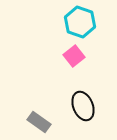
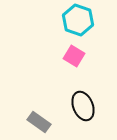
cyan hexagon: moved 2 px left, 2 px up
pink square: rotated 20 degrees counterclockwise
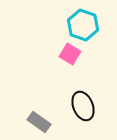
cyan hexagon: moved 5 px right, 5 px down
pink square: moved 4 px left, 2 px up
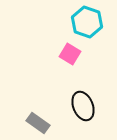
cyan hexagon: moved 4 px right, 3 px up
gray rectangle: moved 1 px left, 1 px down
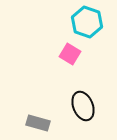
gray rectangle: rotated 20 degrees counterclockwise
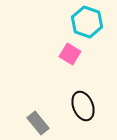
gray rectangle: rotated 35 degrees clockwise
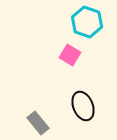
pink square: moved 1 px down
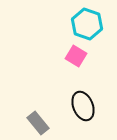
cyan hexagon: moved 2 px down
pink square: moved 6 px right, 1 px down
